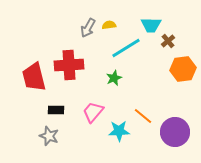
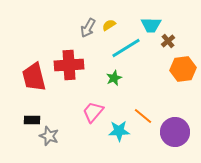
yellow semicircle: rotated 24 degrees counterclockwise
black rectangle: moved 24 px left, 10 px down
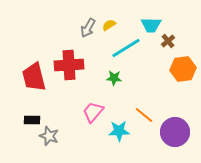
green star: rotated 28 degrees clockwise
orange line: moved 1 px right, 1 px up
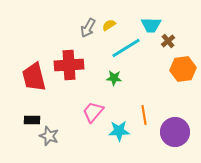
orange line: rotated 42 degrees clockwise
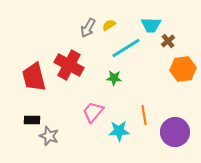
red cross: rotated 32 degrees clockwise
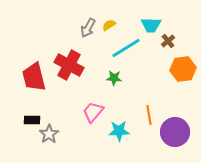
orange line: moved 5 px right
gray star: moved 2 px up; rotated 18 degrees clockwise
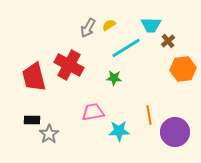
pink trapezoid: rotated 40 degrees clockwise
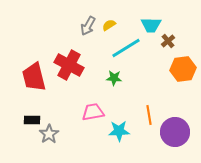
gray arrow: moved 2 px up
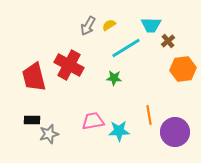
pink trapezoid: moved 9 px down
gray star: rotated 18 degrees clockwise
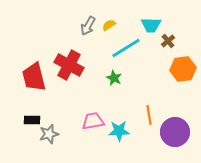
green star: rotated 21 degrees clockwise
